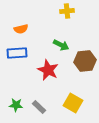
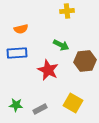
gray rectangle: moved 1 px right, 2 px down; rotated 72 degrees counterclockwise
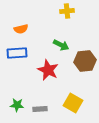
green star: moved 1 px right
gray rectangle: rotated 24 degrees clockwise
